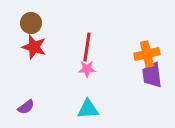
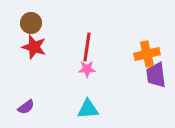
purple trapezoid: moved 4 px right
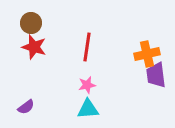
pink star: moved 16 px down; rotated 12 degrees counterclockwise
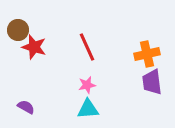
brown circle: moved 13 px left, 7 px down
red line: rotated 32 degrees counterclockwise
purple trapezoid: moved 4 px left, 7 px down
purple semicircle: rotated 114 degrees counterclockwise
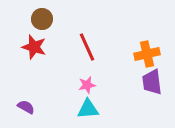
brown circle: moved 24 px right, 11 px up
